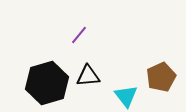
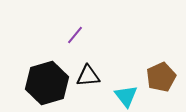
purple line: moved 4 px left
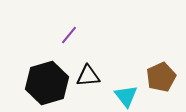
purple line: moved 6 px left
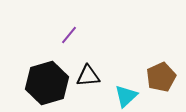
cyan triangle: rotated 25 degrees clockwise
